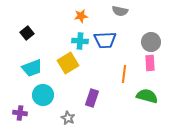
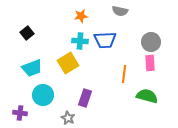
purple rectangle: moved 7 px left
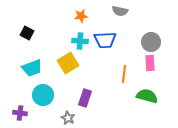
black square: rotated 24 degrees counterclockwise
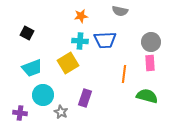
gray star: moved 7 px left, 6 px up
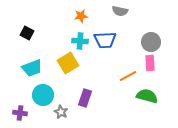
orange line: moved 4 px right, 2 px down; rotated 54 degrees clockwise
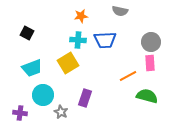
cyan cross: moved 2 px left, 1 px up
